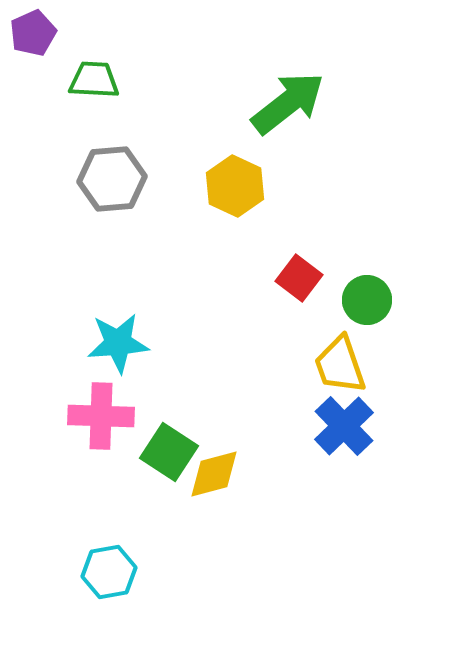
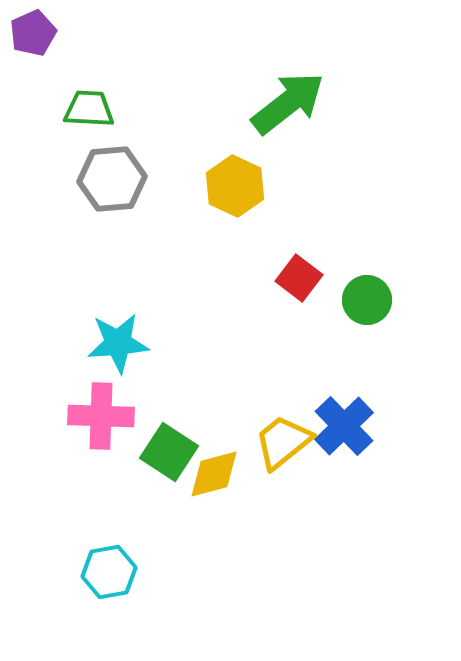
green trapezoid: moved 5 px left, 29 px down
yellow trapezoid: moved 57 px left, 77 px down; rotated 70 degrees clockwise
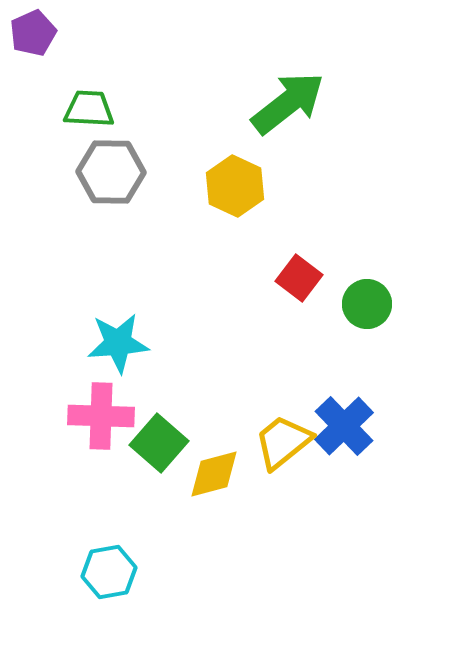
gray hexagon: moved 1 px left, 7 px up; rotated 6 degrees clockwise
green circle: moved 4 px down
green square: moved 10 px left, 9 px up; rotated 8 degrees clockwise
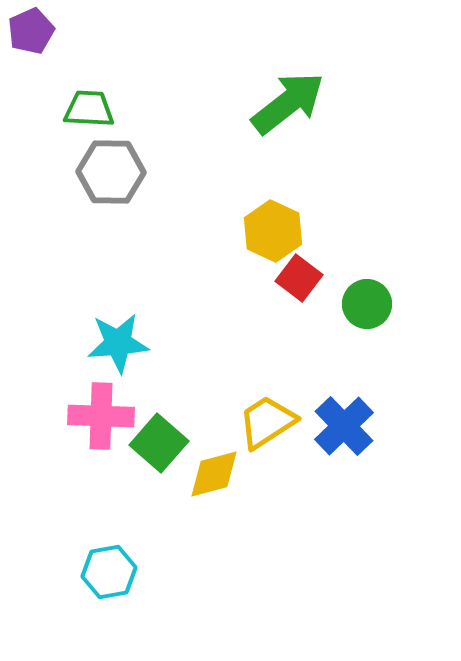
purple pentagon: moved 2 px left, 2 px up
yellow hexagon: moved 38 px right, 45 px down
yellow trapezoid: moved 16 px left, 20 px up; rotated 6 degrees clockwise
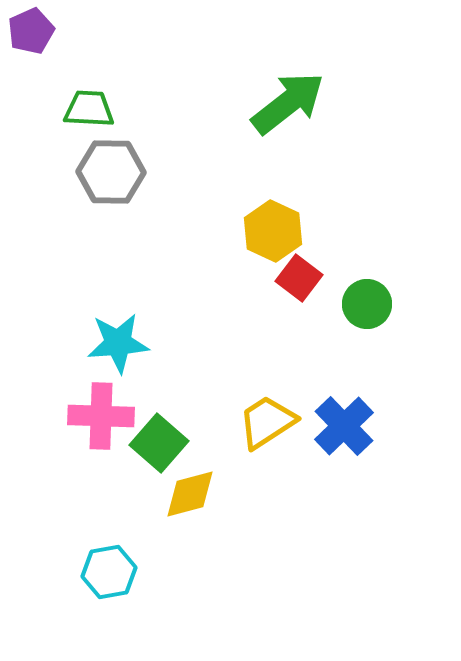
yellow diamond: moved 24 px left, 20 px down
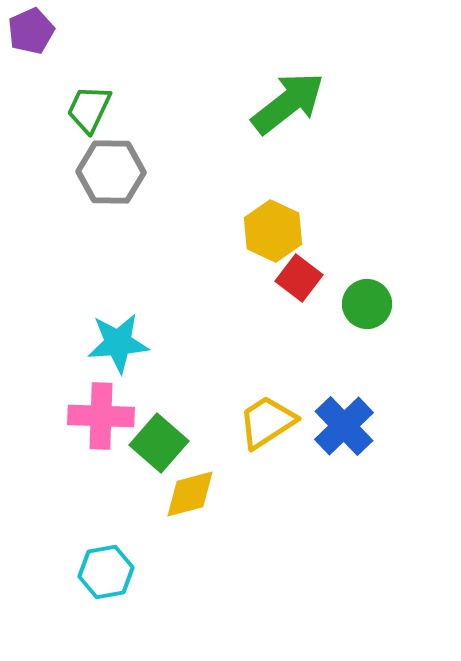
green trapezoid: rotated 68 degrees counterclockwise
cyan hexagon: moved 3 px left
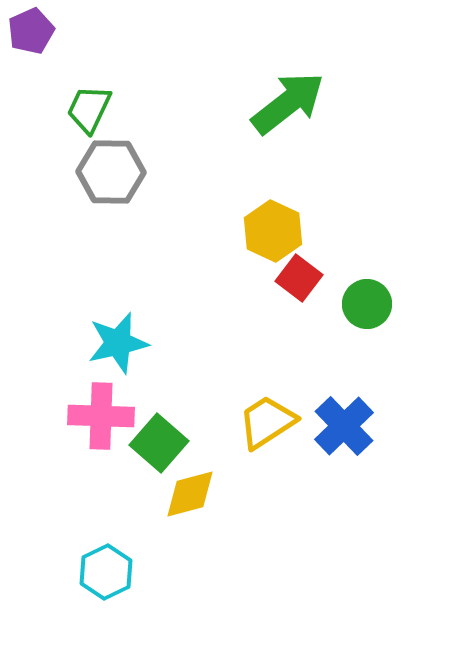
cyan star: rotated 8 degrees counterclockwise
cyan hexagon: rotated 16 degrees counterclockwise
